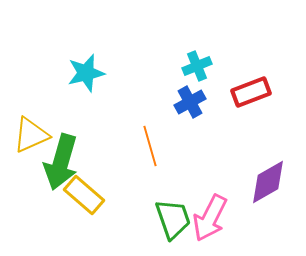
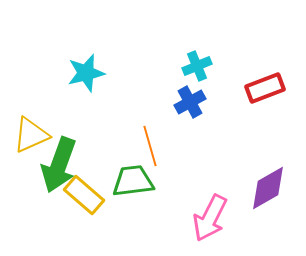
red rectangle: moved 14 px right, 4 px up
green arrow: moved 2 px left, 3 px down; rotated 4 degrees clockwise
purple diamond: moved 6 px down
green trapezoid: moved 40 px left, 38 px up; rotated 78 degrees counterclockwise
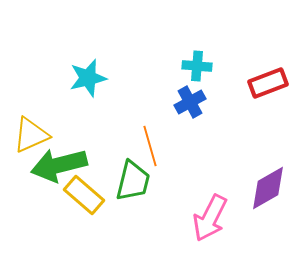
cyan cross: rotated 28 degrees clockwise
cyan star: moved 2 px right, 5 px down
red rectangle: moved 3 px right, 5 px up
green arrow: rotated 56 degrees clockwise
green trapezoid: rotated 111 degrees clockwise
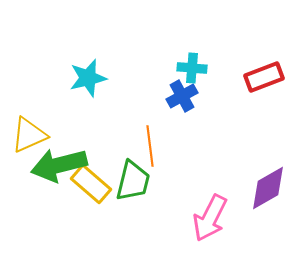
cyan cross: moved 5 px left, 2 px down
red rectangle: moved 4 px left, 6 px up
blue cross: moved 8 px left, 6 px up
yellow triangle: moved 2 px left
orange line: rotated 9 degrees clockwise
yellow rectangle: moved 7 px right, 11 px up
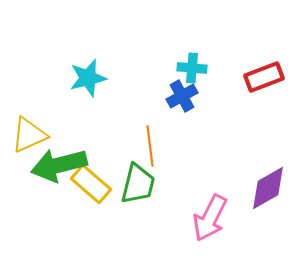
green trapezoid: moved 5 px right, 3 px down
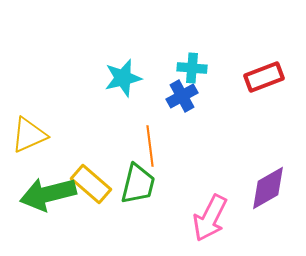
cyan star: moved 35 px right
green arrow: moved 11 px left, 29 px down
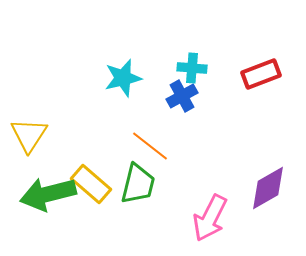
red rectangle: moved 3 px left, 3 px up
yellow triangle: rotated 33 degrees counterclockwise
orange line: rotated 45 degrees counterclockwise
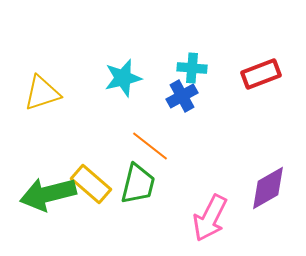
yellow triangle: moved 13 px right, 42 px up; rotated 39 degrees clockwise
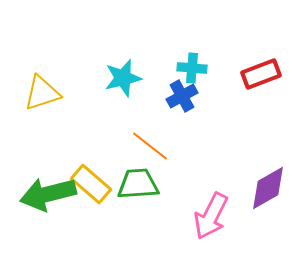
green trapezoid: rotated 108 degrees counterclockwise
pink arrow: moved 1 px right, 2 px up
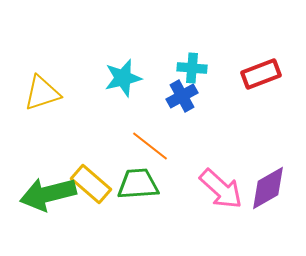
pink arrow: moved 10 px right, 27 px up; rotated 75 degrees counterclockwise
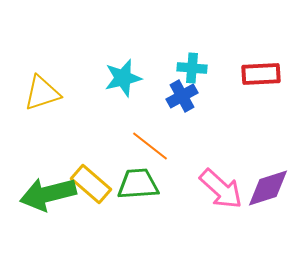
red rectangle: rotated 18 degrees clockwise
purple diamond: rotated 12 degrees clockwise
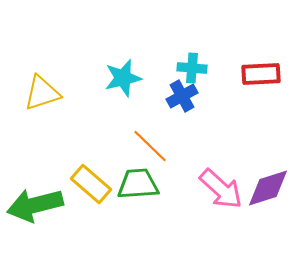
orange line: rotated 6 degrees clockwise
green arrow: moved 13 px left, 11 px down
